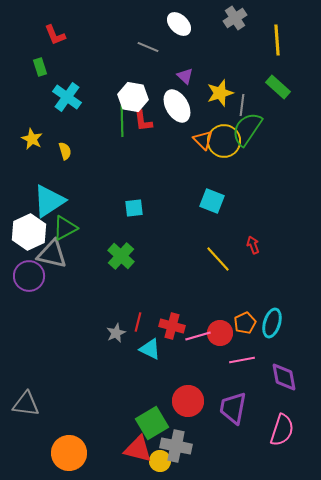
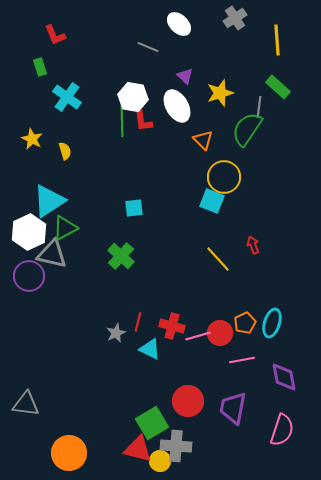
gray line at (242, 105): moved 17 px right, 2 px down
yellow circle at (224, 141): moved 36 px down
gray cross at (176, 446): rotated 8 degrees counterclockwise
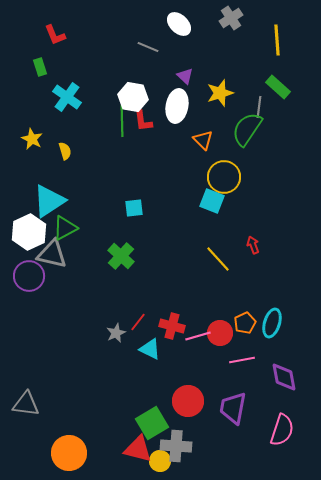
gray cross at (235, 18): moved 4 px left
white ellipse at (177, 106): rotated 40 degrees clockwise
red line at (138, 322): rotated 24 degrees clockwise
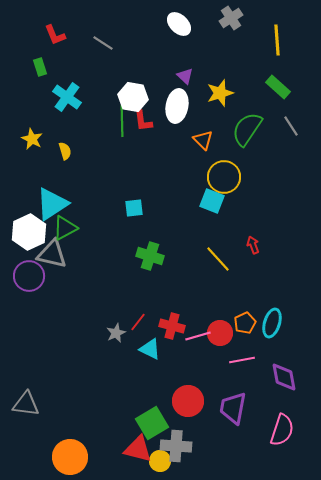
gray line at (148, 47): moved 45 px left, 4 px up; rotated 10 degrees clockwise
gray line at (259, 107): moved 32 px right, 19 px down; rotated 40 degrees counterclockwise
cyan triangle at (49, 201): moved 3 px right, 3 px down
green cross at (121, 256): moved 29 px right; rotated 24 degrees counterclockwise
orange circle at (69, 453): moved 1 px right, 4 px down
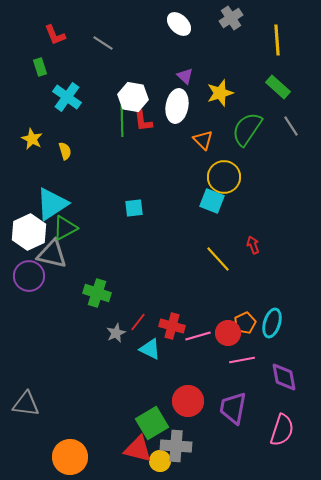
green cross at (150, 256): moved 53 px left, 37 px down
red circle at (220, 333): moved 8 px right
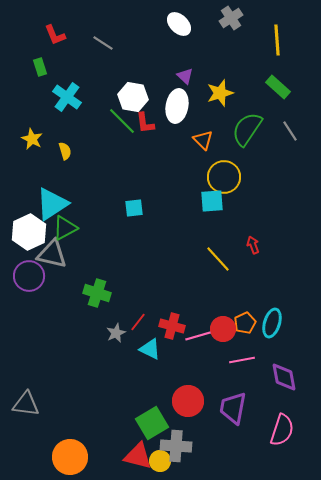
green line at (122, 121): rotated 44 degrees counterclockwise
red L-shape at (143, 121): moved 2 px right, 2 px down
gray line at (291, 126): moved 1 px left, 5 px down
cyan square at (212, 201): rotated 25 degrees counterclockwise
red circle at (228, 333): moved 5 px left, 4 px up
red triangle at (138, 449): moved 7 px down
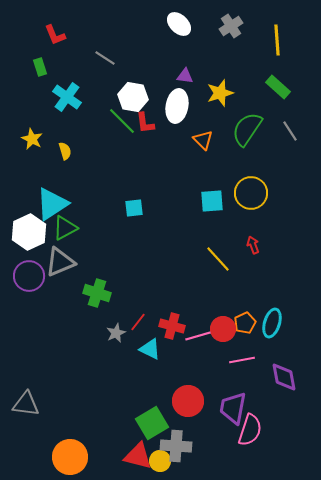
gray cross at (231, 18): moved 8 px down
gray line at (103, 43): moved 2 px right, 15 px down
purple triangle at (185, 76): rotated 36 degrees counterclockwise
yellow circle at (224, 177): moved 27 px right, 16 px down
gray triangle at (52, 254): moved 8 px right, 8 px down; rotated 36 degrees counterclockwise
pink semicircle at (282, 430): moved 32 px left
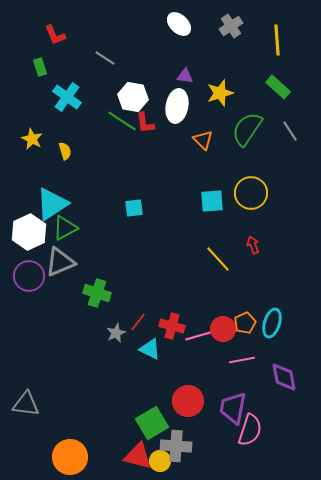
green line at (122, 121): rotated 12 degrees counterclockwise
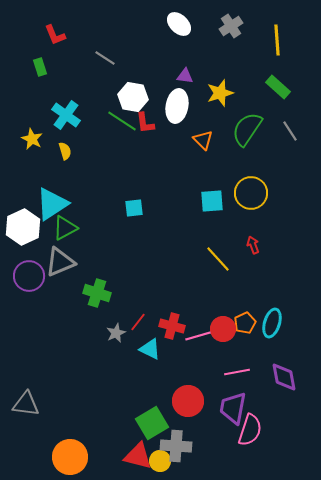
cyan cross at (67, 97): moved 1 px left, 18 px down
white hexagon at (29, 232): moved 6 px left, 5 px up
pink line at (242, 360): moved 5 px left, 12 px down
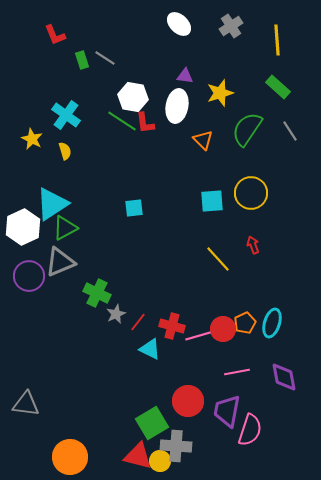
green rectangle at (40, 67): moved 42 px right, 7 px up
green cross at (97, 293): rotated 8 degrees clockwise
gray star at (116, 333): moved 19 px up
purple trapezoid at (233, 408): moved 6 px left, 3 px down
